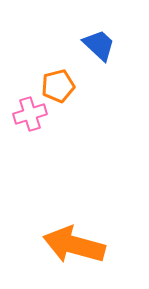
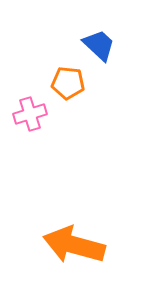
orange pentagon: moved 10 px right, 3 px up; rotated 20 degrees clockwise
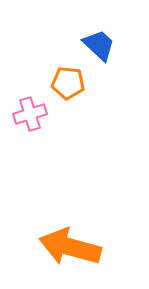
orange arrow: moved 4 px left, 2 px down
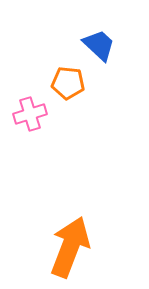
orange arrow: rotated 96 degrees clockwise
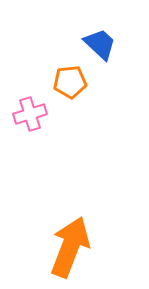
blue trapezoid: moved 1 px right, 1 px up
orange pentagon: moved 2 px right, 1 px up; rotated 12 degrees counterclockwise
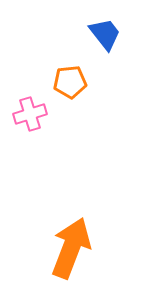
blue trapezoid: moved 5 px right, 10 px up; rotated 9 degrees clockwise
orange arrow: moved 1 px right, 1 px down
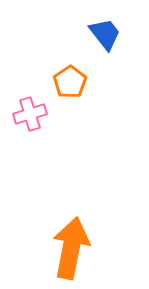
orange pentagon: rotated 28 degrees counterclockwise
orange arrow: rotated 10 degrees counterclockwise
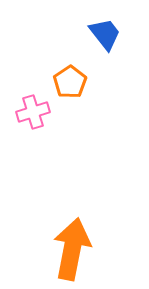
pink cross: moved 3 px right, 2 px up
orange arrow: moved 1 px right, 1 px down
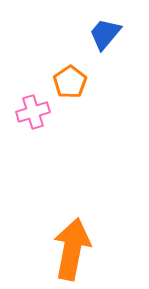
blue trapezoid: rotated 102 degrees counterclockwise
